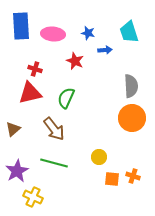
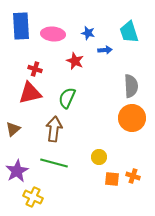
green semicircle: moved 1 px right
brown arrow: rotated 135 degrees counterclockwise
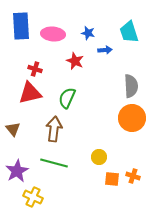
brown triangle: rotated 28 degrees counterclockwise
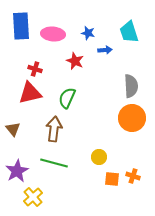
yellow cross: rotated 24 degrees clockwise
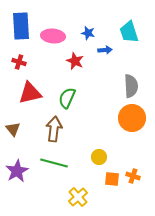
pink ellipse: moved 2 px down
red cross: moved 16 px left, 7 px up
yellow cross: moved 45 px right
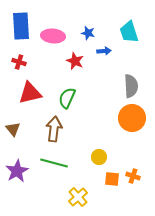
blue arrow: moved 1 px left, 1 px down
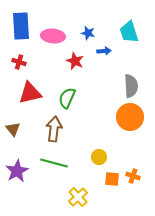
orange circle: moved 2 px left, 1 px up
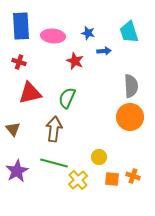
yellow cross: moved 17 px up
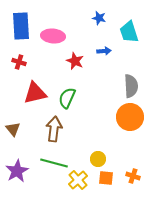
blue star: moved 11 px right, 15 px up
red triangle: moved 5 px right
yellow circle: moved 1 px left, 2 px down
orange square: moved 6 px left, 1 px up
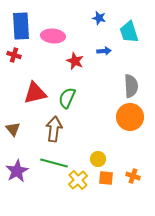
red cross: moved 5 px left, 7 px up
